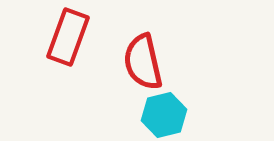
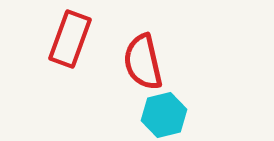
red rectangle: moved 2 px right, 2 px down
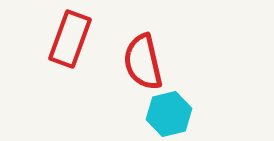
cyan hexagon: moved 5 px right, 1 px up
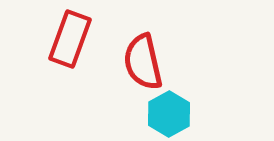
cyan hexagon: rotated 15 degrees counterclockwise
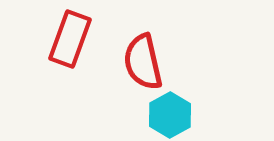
cyan hexagon: moved 1 px right, 1 px down
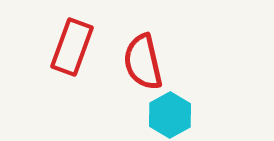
red rectangle: moved 2 px right, 8 px down
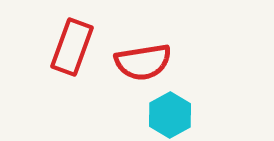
red semicircle: rotated 86 degrees counterclockwise
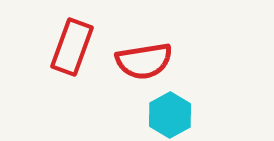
red semicircle: moved 1 px right, 1 px up
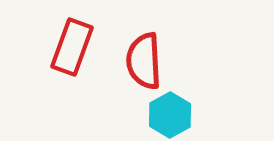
red semicircle: rotated 96 degrees clockwise
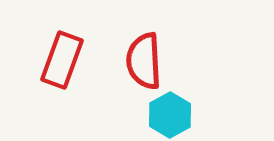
red rectangle: moved 10 px left, 13 px down
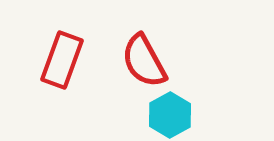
red semicircle: rotated 26 degrees counterclockwise
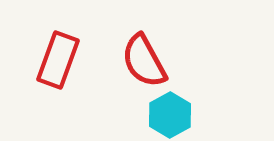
red rectangle: moved 4 px left
